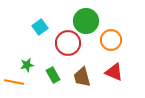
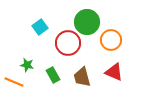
green circle: moved 1 px right, 1 px down
green star: rotated 24 degrees clockwise
orange line: rotated 12 degrees clockwise
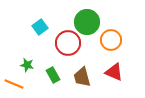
orange line: moved 2 px down
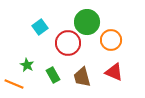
green star: rotated 16 degrees clockwise
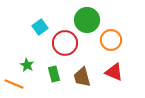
green circle: moved 2 px up
red circle: moved 3 px left
green rectangle: moved 1 px right, 1 px up; rotated 14 degrees clockwise
